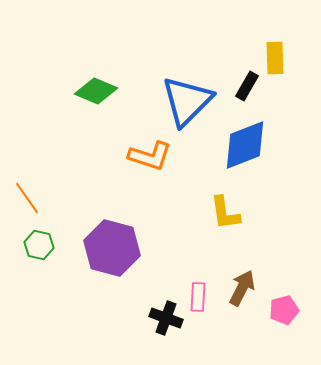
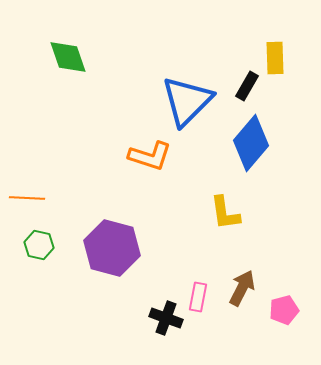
green diamond: moved 28 px left, 34 px up; rotated 48 degrees clockwise
blue diamond: moved 6 px right, 2 px up; rotated 28 degrees counterclockwise
orange line: rotated 52 degrees counterclockwise
pink rectangle: rotated 8 degrees clockwise
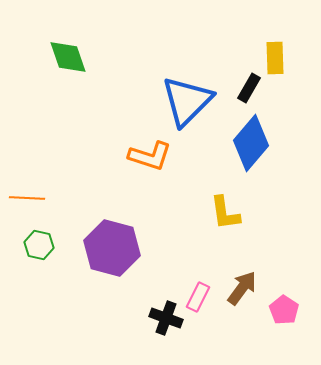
black rectangle: moved 2 px right, 2 px down
brown arrow: rotated 9 degrees clockwise
pink rectangle: rotated 16 degrees clockwise
pink pentagon: rotated 24 degrees counterclockwise
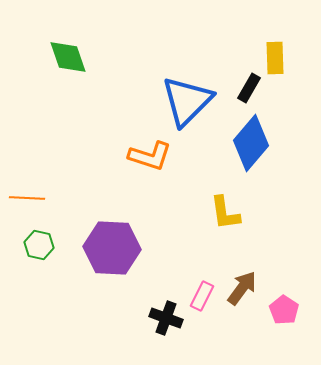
purple hexagon: rotated 12 degrees counterclockwise
pink rectangle: moved 4 px right, 1 px up
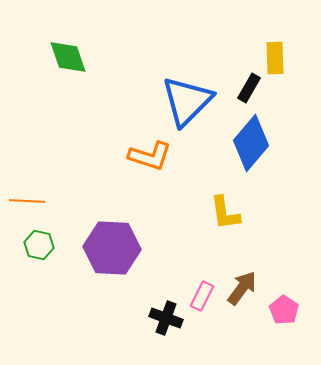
orange line: moved 3 px down
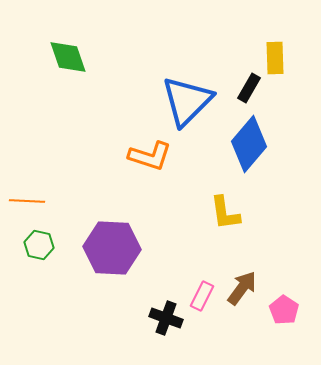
blue diamond: moved 2 px left, 1 px down
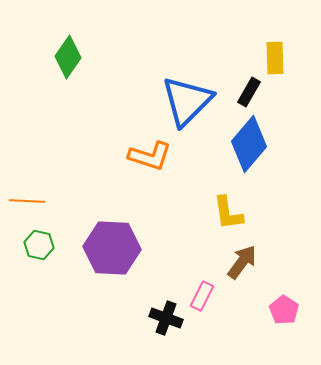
green diamond: rotated 54 degrees clockwise
black rectangle: moved 4 px down
yellow L-shape: moved 3 px right
brown arrow: moved 26 px up
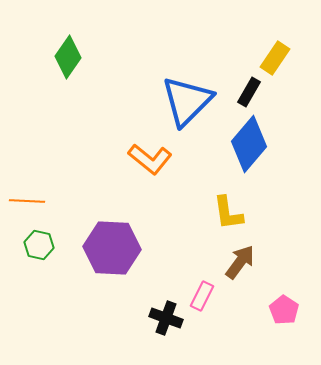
yellow rectangle: rotated 36 degrees clockwise
orange L-shape: moved 3 px down; rotated 21 degrees clockwise
brown arrow: moved 2 px left
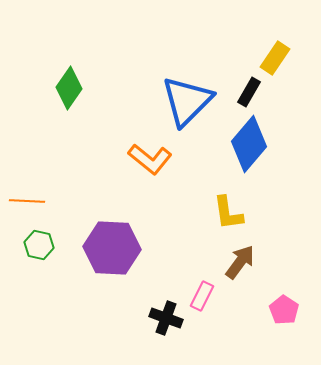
green diamond: moved 1 px right, 31 px down
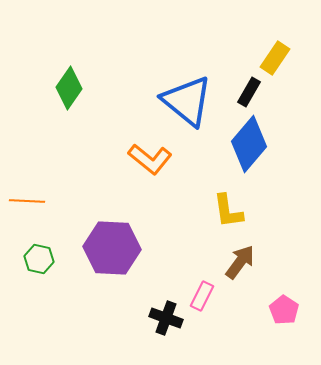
blue triangle: rotated 36 degrees counterclockwise
yellow L-shape: moved 2 px up
green hexagon: moved 14 px down
